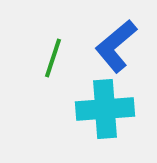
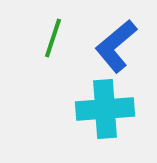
green line: moved 20 px up
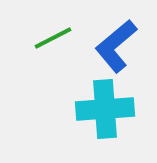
green line: rotated 45 degrees clockwise
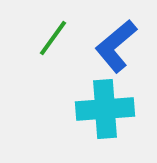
green line: rotated 27 degrees counterclockwise
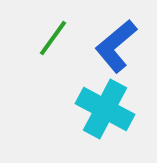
cyan cross: rotated 32 degrees clockwise
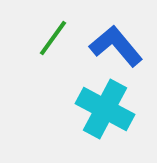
blue L-shape: rotated 90 degrees clockwise
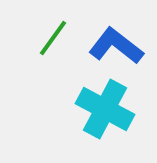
blue L-shape: rotated 12 degrees counterclockwise
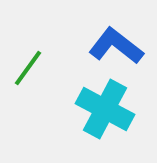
green line: moved 25 px left, 30 px down
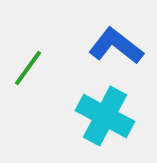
cyan cross: moved 7 px down
